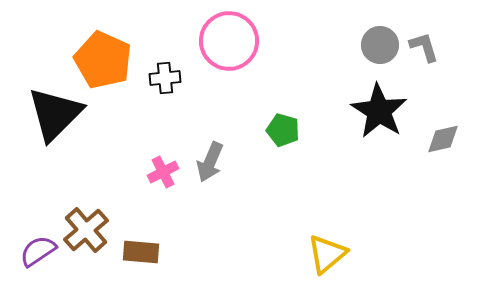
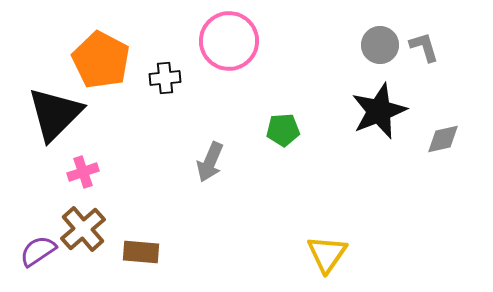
orange pentagon: moved 2 px left; rotated 4 degrees clockwise
black star: rotated 18 degrees clockwise
green pentagon: rotated 20 degrees counterclockwise
pink cross: moved 80 px left; rotated 8 degrees clockwise
brown cross: moved 3 px left, 1 px up
yellow triangle: rotated 15 degrees counterclockwise
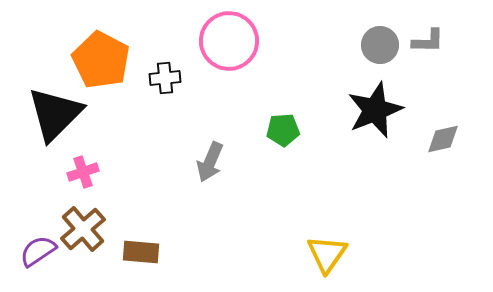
gray L-shape: moved 4 px right, 6 px up; rotated 108 degrees clockwise
black star: moved 4 px left, 1 px up
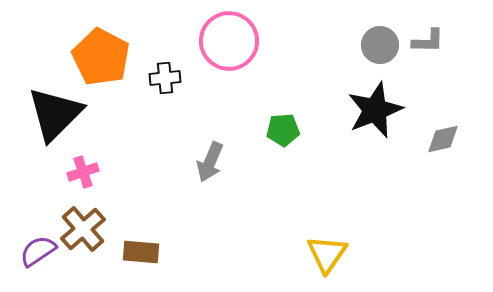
orange pentagon: moved 3 px up
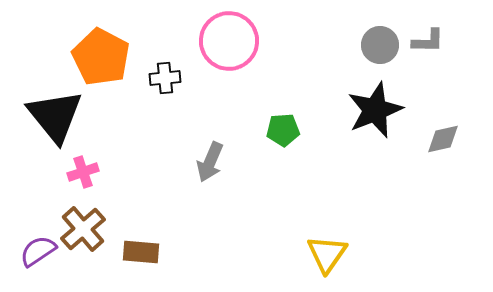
black triangle: moved 2 px down; rotated 24 degrees counterclockwise
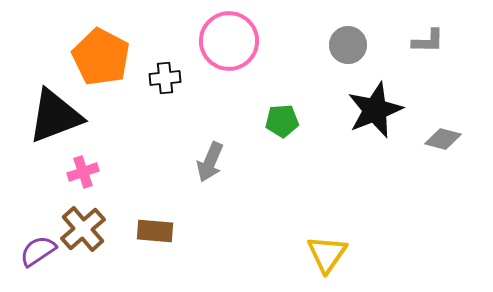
gray circle: moved 32 px left
black triangle: rotated 48 degrees clockwise
green pentagon: moved 1 px left, 9 px up
gray diamond: rotated 27 degrees clockwise
brown rectangle: moved 14 px right, 21 px up
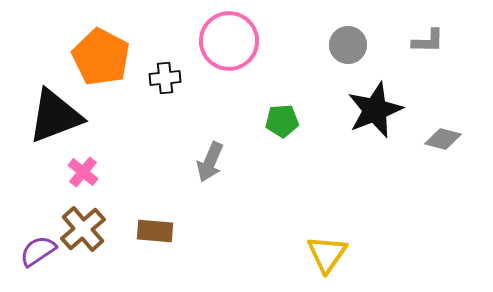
pink cross: rotated 32 degrees counterclockwise
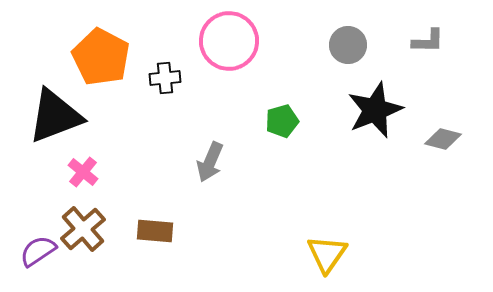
green pentagon: rotated 12 degrees counterclockwise
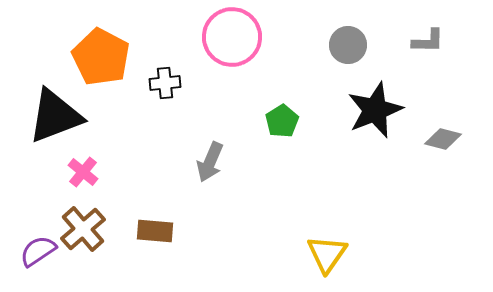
pink circle: moved 3 px right, 4 px up
black cross: moved 5 px down
green pentagon: rotated 16 degrees counterclockwise
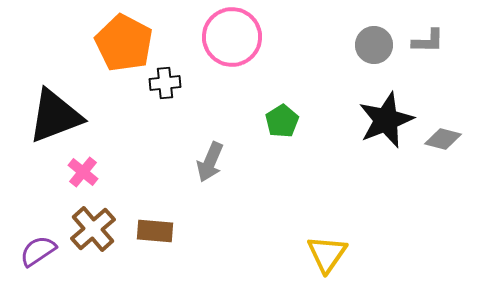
gray circle: moved 26 px right
orange pentagon: moved 23 px right, 14 px up
black star: moved 11 px right, 10 px down
brown cross: moved 10 px right
